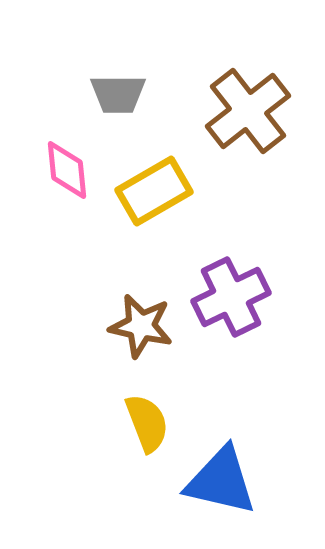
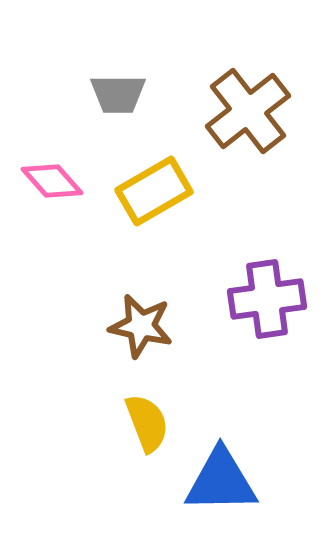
pink diamond: moved 15 px left, 11 px down; rotated 36 degrees counterclockwise
purple cross: moved 36 px right, 2 px down; rotated 18 degrees clockwise
blue triangle: rotated 14 degrees counterclockwise
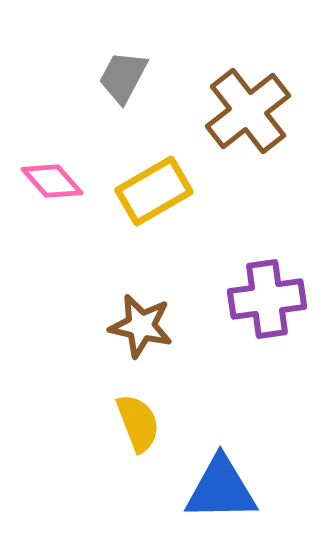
gray trapezoid: moved 5 px right, 17 px up; rotated 118 degrees clockwise
yellow semicircle: moved 9 px left
blue triangle: moved 8 px down
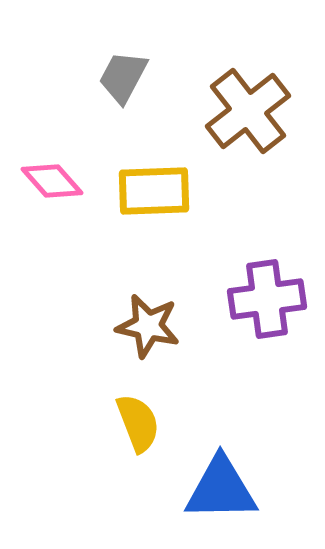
yellow rectangle: rotated 28 degrees clockwise
brown star: moved 7 px right
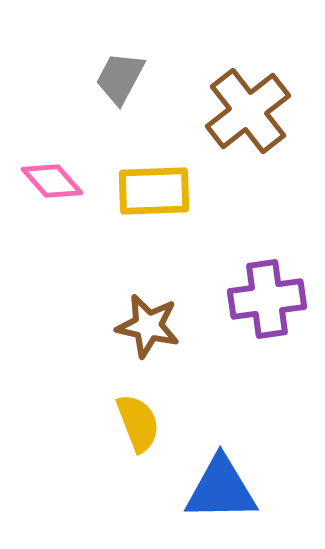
gray trapezoid: moved 3 px left, 1 px down
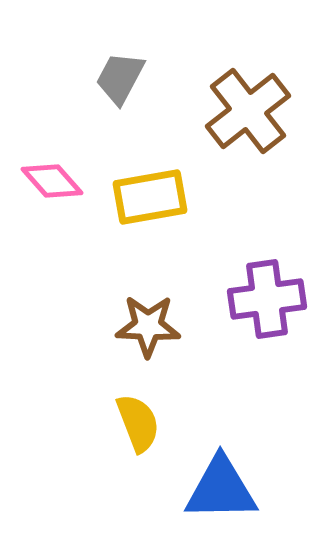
yellow rectangle: moved 4 px left, 6 px down; rotated 8 degrees counterclockwise
brown star: rotated 10 degrees counterclockwise
